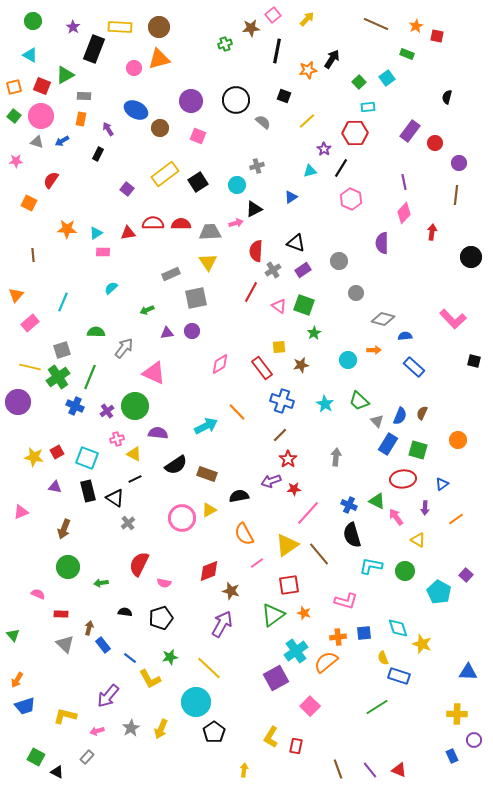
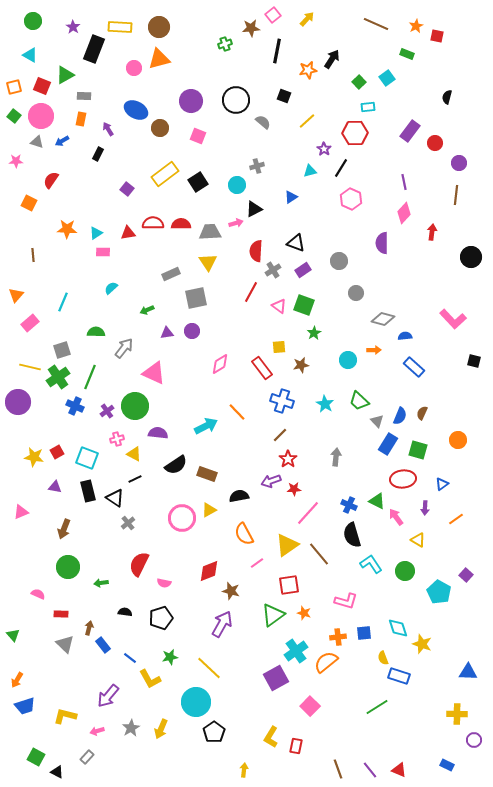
cyan L-shape at (371, 566): moved 2 px up; rotated 45 degrees clockwise
blue rectangle at (452, 756): moved 5 px left, 9 px down; rotated 40 degrees counterclockwise
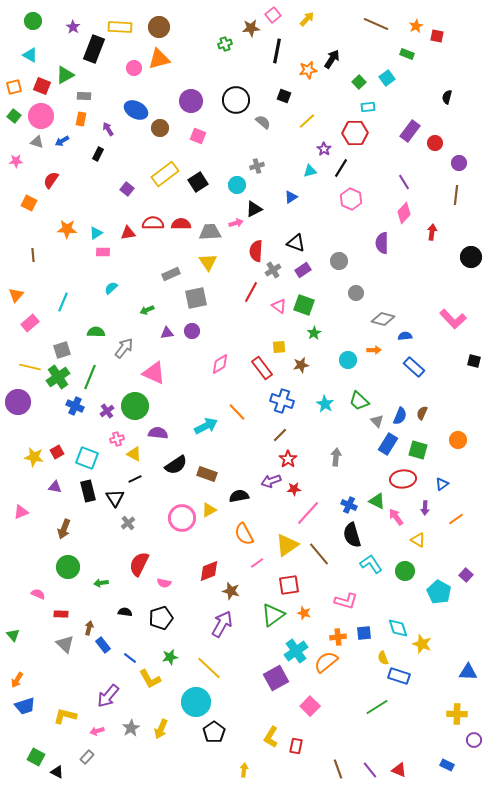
purple line at (404, 182): rotated 21 degrees counterclockwise
black triangle at (115, 498): rotated 24 degrees clockwise
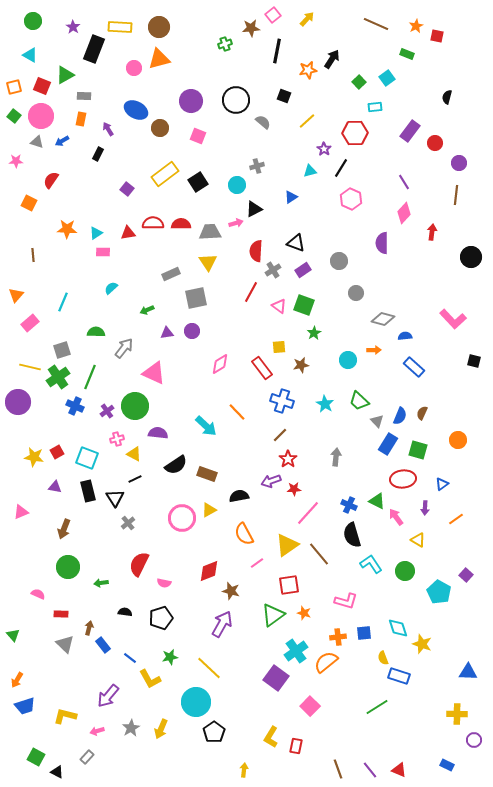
cyan rectangle at (368, 107): moved 7 px right
cyan arrow at (206, 426): rotated 70 degrees clockwise
purple square at (276, 678): rotated 25 degrees counterclockwise
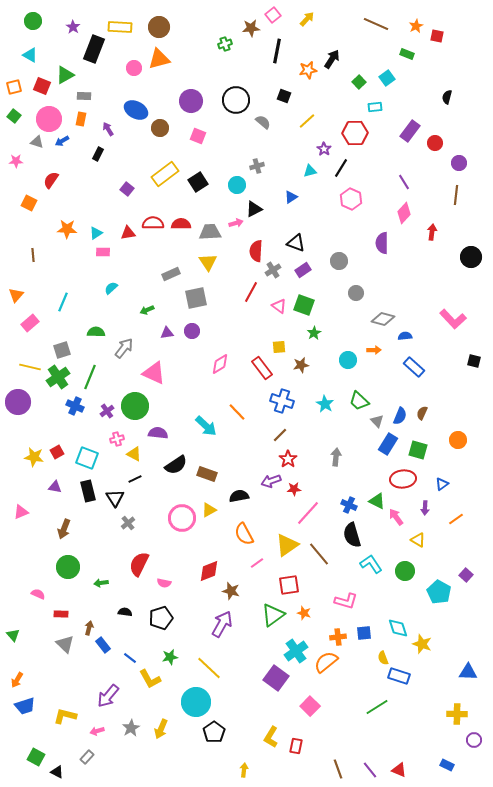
pink circle at (41, 116): moved 8 px right, 3 px down
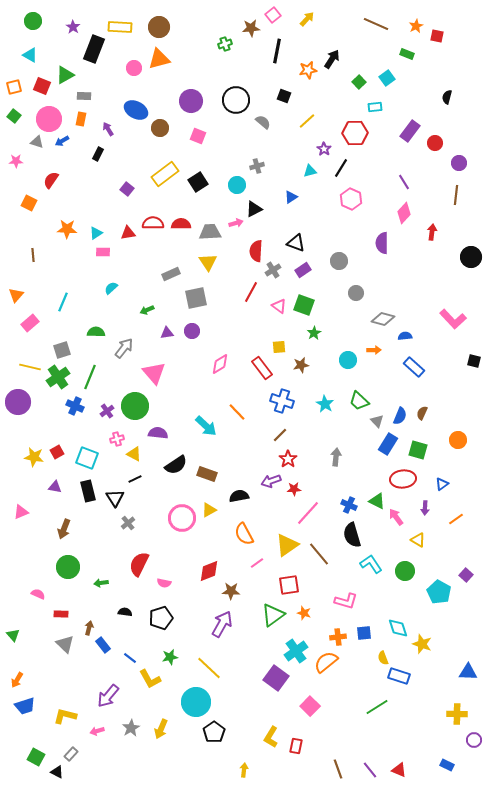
pink triangle at (154, 373): rotated 25 degrees clockwise
brown star at (231, 591): rotated 12 degrees counterclockwise
gray rectangle at (87, 757): moved 16 px left, 3 px up
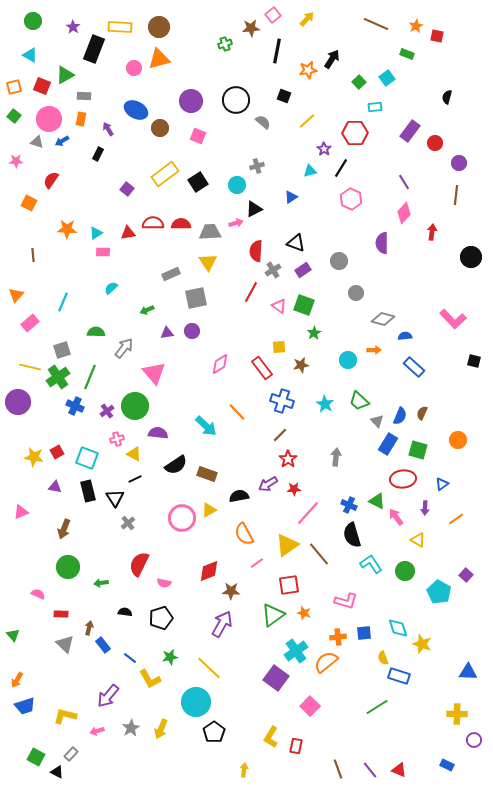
purple arrow at (271, 481): moved 3 px left, 3 px down; rotated 12 degrees counterclockwise
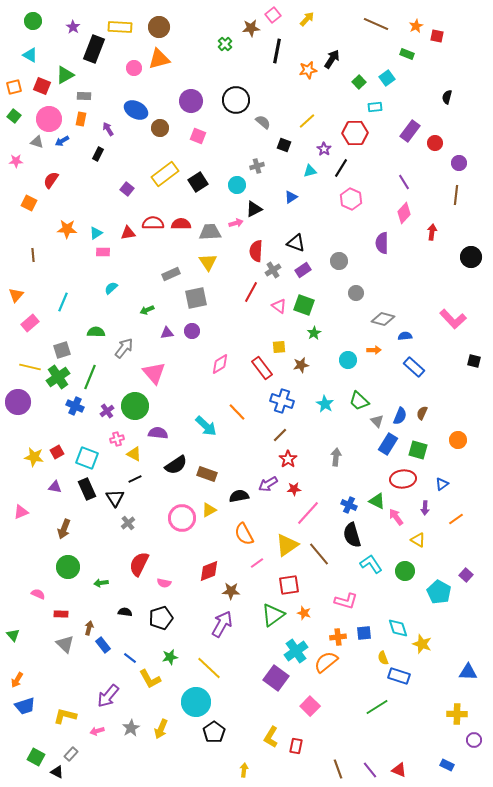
green cross at (225, 44): rotated 24 degrees counterclockwise
black square at (284, 96): moved 49 px down
black rectangle at (88, 491): moved 1 px left, 2 px up; rotated 10 degrees counterclockwise
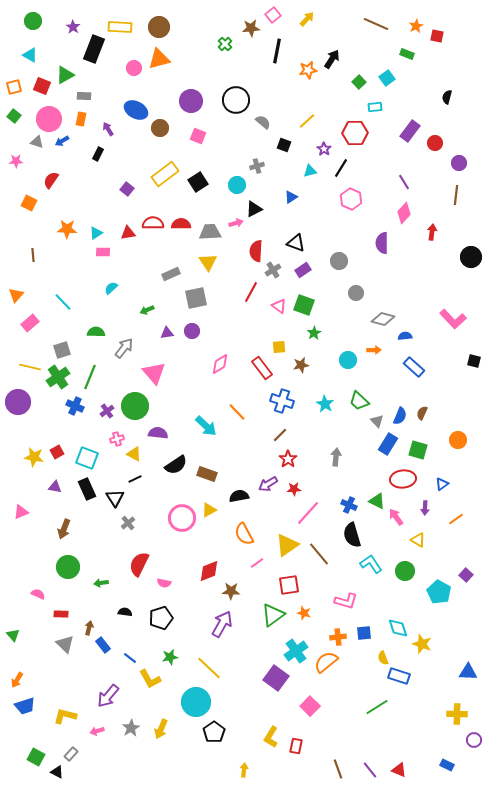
cyan line at (63, 302): rotated 66 degrees counterclockwise
